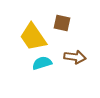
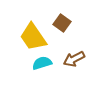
brown square: rotated 24 degrees clockwise
brown arrow: moved 1 px left, 2 px down; rotated 145 degrees clockwise
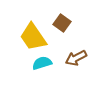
brown arrow: moved 2 px right, 1 px up
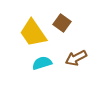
yellow trapezoid: moved 4 px up
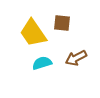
brown square: rotated 30 degrees counterclockwise
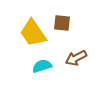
cyan semicircle: moved 3 px down
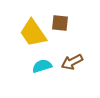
brown square: moved 2 px left
brown arrow: moved 4 px left, 4 px down
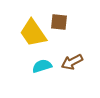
brown square: moved 1 px left, 1 px up
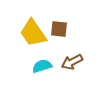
brown square: moved 7 px down
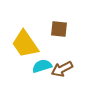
yellow trapezoid: moved 8 px left, 11 px down
brown arrow: moved 10 px left, 7 px down
